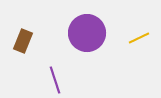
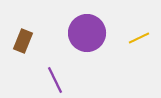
purple line: rotated 8 degrees counterclockwise
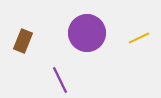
purple line: moved 5 px right
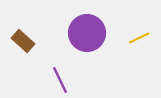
brown rectangle: rotated 70 degrees counterclockwise
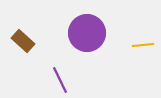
yellow line: moved 4 px right, 7 px down; rotated 20 degrees clockwise
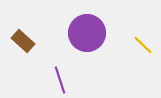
yellow line: rotated 50 degrees clockwise
purple line: rotated 8 degrees clockwise
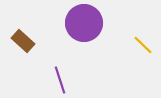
purple circle: moved 3 px left, 10 px up
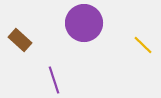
brown rectangle: moved 3 px left, 1 px up
purple line: moved 6 px left
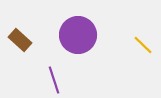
purple circle: moved 6 px left, 12 px down
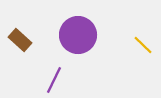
purple line: rotated 44 degrees clockwise
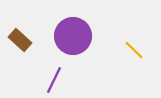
purple circle: moved 5 px left, 1 px down
yellow line: moved 9 px left, 5 px down
